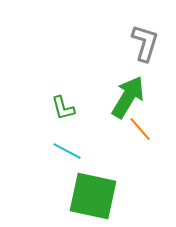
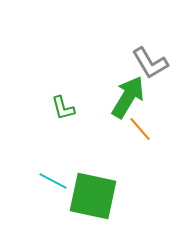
gray L-shape: moved 5 px right, 20 px down; rotated 132 degrees clockwise
cyan line: moved 14 px left, 30 px down
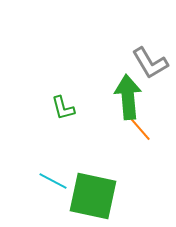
green arrow: rotated 36 degrees counterclockwise
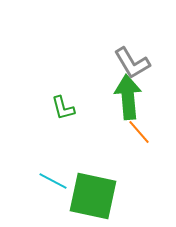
gray L-shape: moved 18 px left
orange line: moved 1 px left, 3 px down
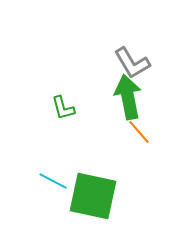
green arrow: rotated 6 degrees counterclockwise
